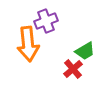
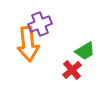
purple cross: moved 6 px left, 3 px down
red cross: moved 1 px left, 1 px down
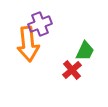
green trapezoid: rotated 35 degrees counterclockwise
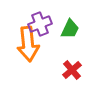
green trapezoid: moved 15 px left, 22 px up
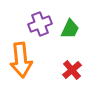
orange arrow: moved 7 px left, 16 px down
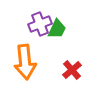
green trapezoid: moved 13 px left
orange arrow: moved 4 px right, 2 px down
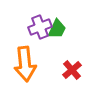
purple cross: moved 3 px down
orange arrow: moved 2 px down
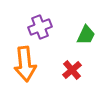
green trapezoid: moved 29 px right, 6 px down
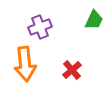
green trapezoid: moved 8 px right, 15 px up
